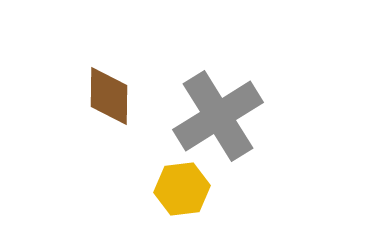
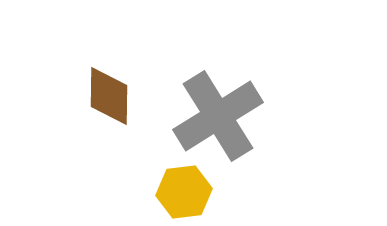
yellow hexagon: moved 2 px right, 3 px down
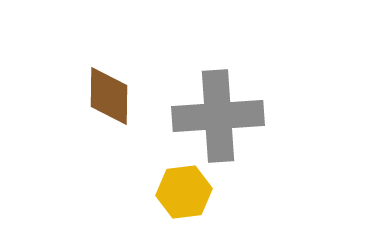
gray cross: rotated 28 degrees clockwise
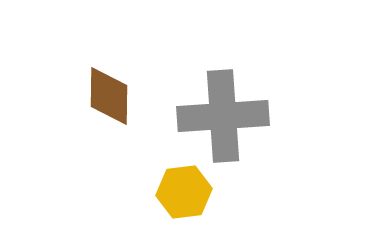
gray cross: moved 5 px right
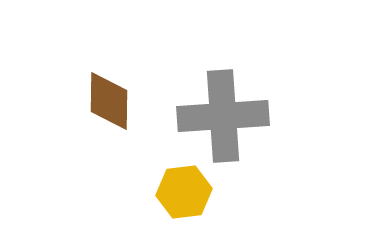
brown diamond: moved 5 px down
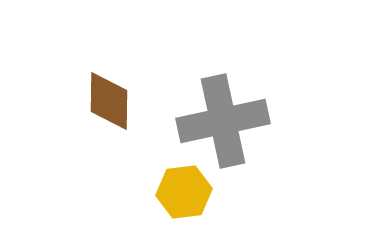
gray cross: moved 5 px down; rotated 8 degrees counterclockwise
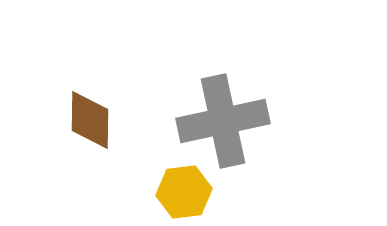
brown diamond: moved 19 px left, 19 px down
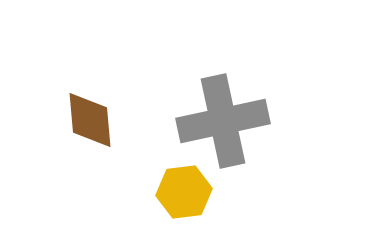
brown diamond: rotated 6 degrees counterclockwise
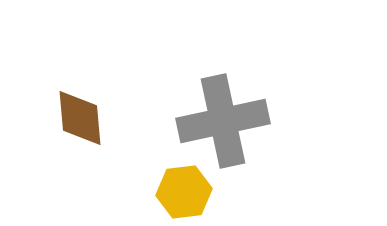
brown diamond: moved 10 px left, 2 px up
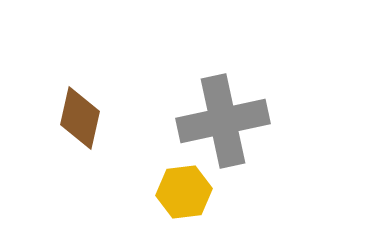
brown diamond: rotated 18 degrees clockwise
